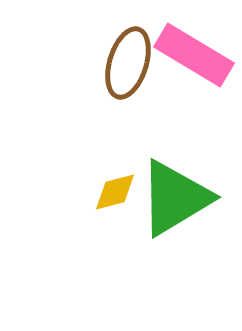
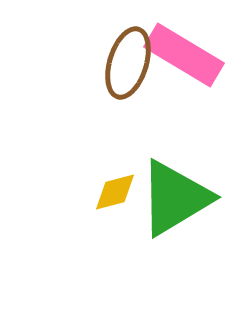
pink rectangle: moved 10 px left
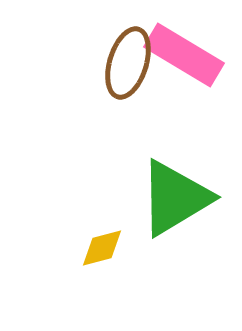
yellow diamond: moved 13 px left, 56 px down
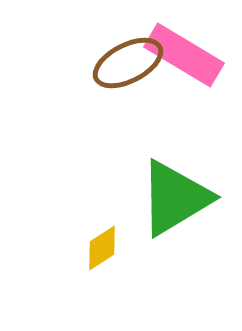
brown ellipse: rotated 46 degrees clockwise
yellow diamond: rotated 18 degrees counterclockwise
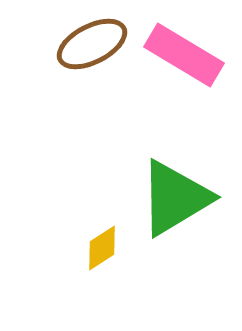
brown ellipse: moved 36 px left, 19 px up
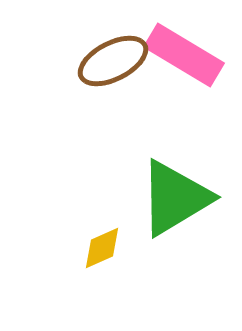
brown ellipse: moved 21 px right, 17 px down
yellow diamond: rotated 9 degrees clockwise
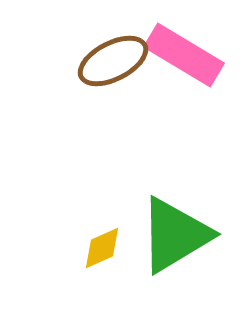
green triangle: moved 37 px down
